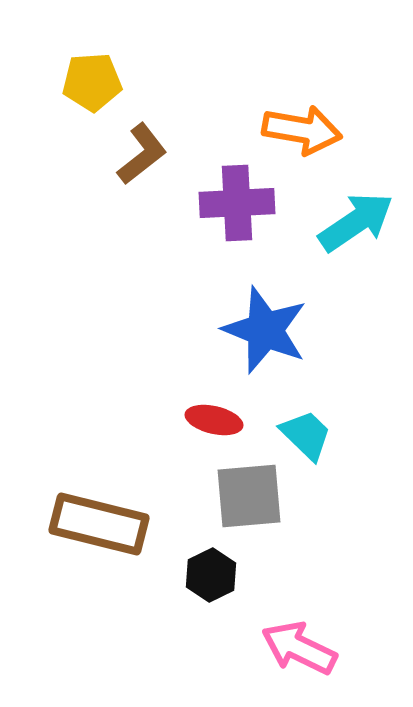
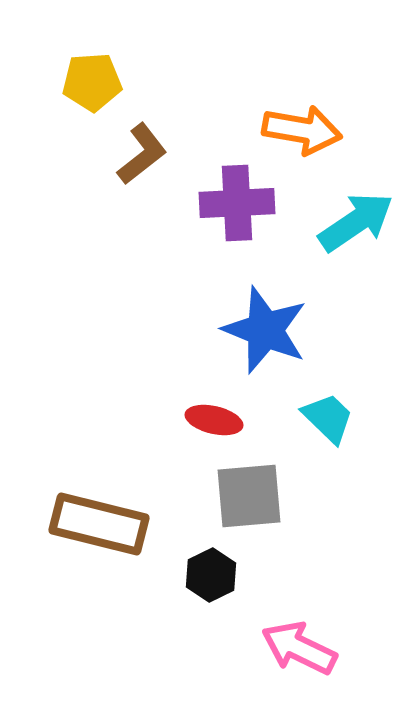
cyan trapezoid: moved 22 px right, 17 px up
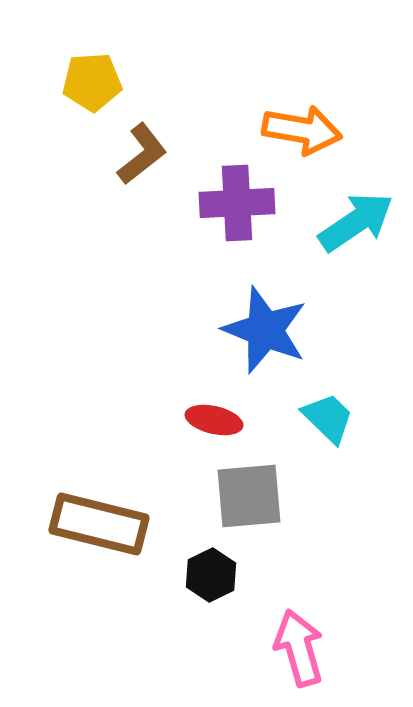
pink arrow: rotated 48 degrees clockwise
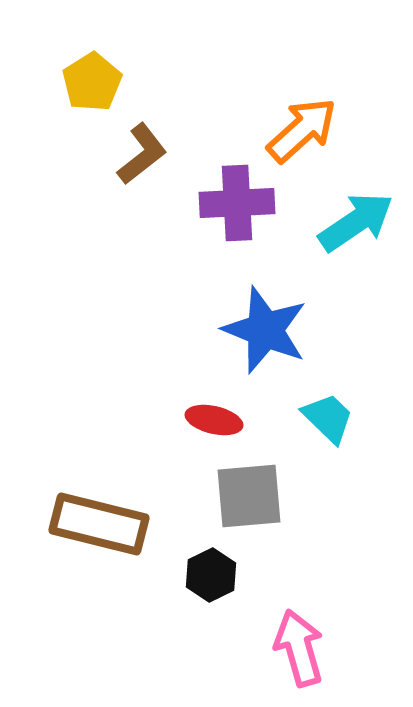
yellow pentagon: rotated 28 degrees counterclockwise
orange arrow: rotated 52 degrees counterclockwise
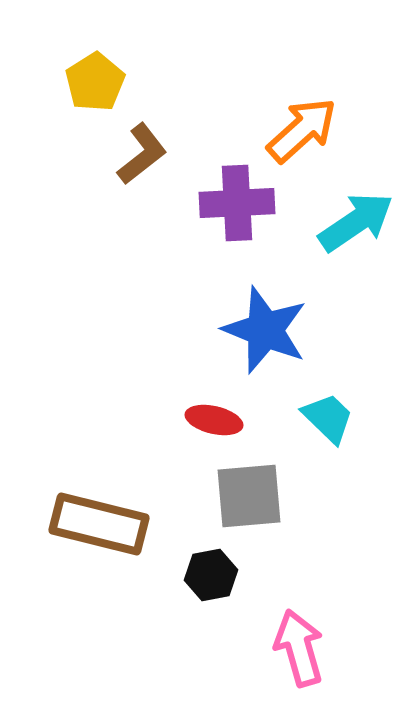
yellow pentagon: moved 3 px right
black hexagon: rotated 15 degrees clockwise
